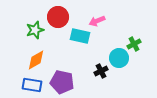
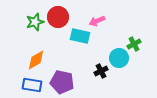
green star: moved 8 px up
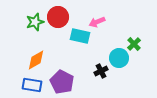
pink arrow: moved 1 px down
green cross: rotated 16 degrees counterclockwise
purple pentagon: rotated 15 degrees clockwise
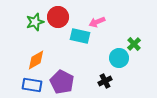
black cross: moved 4 px right, 10 px down
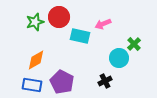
red circle: moved 1 px right
pink arrow: moved 6 px right, 2 px down
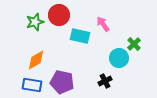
red circle: moved 2 px up
pink arrow: rotated 77 degrees clockwise
purple pentagon: rotated 15 degrees counterclockwise
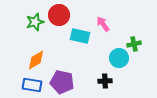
green cross: rotated 32 degrees clockwise
black cross: rotated 24 degrees clockwise
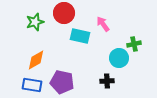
red circle: moved 5 px right, 2 px up
black cross: moved 2 px right
